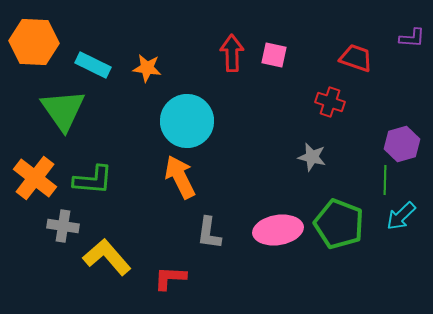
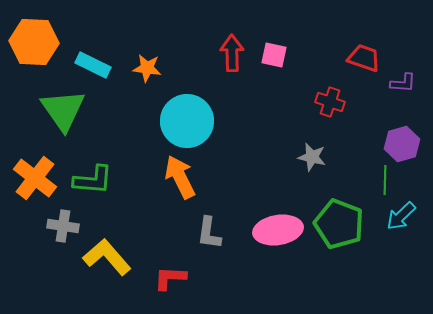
purple L-shape: moved 9 px left, 45 px down
red trapezoid: moved 8 px right
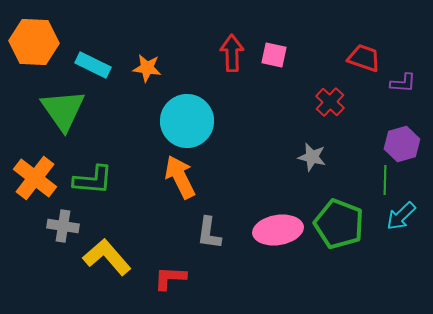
red cross: rotated 24 degrees clockwise
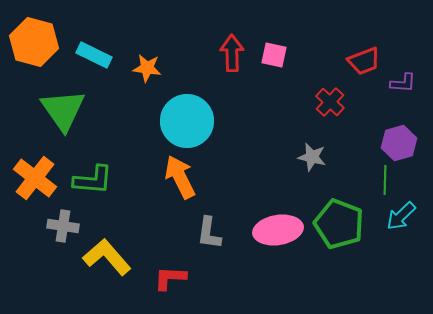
orange hexagon: rotated 12 degrees clockwise
red trapezoid: moved 3 px down; rotated 140 degrees clockwise
cyan rectangle: moved 1 px right, 10 px up
purple hexagon: moved 3 px left, 1 px up
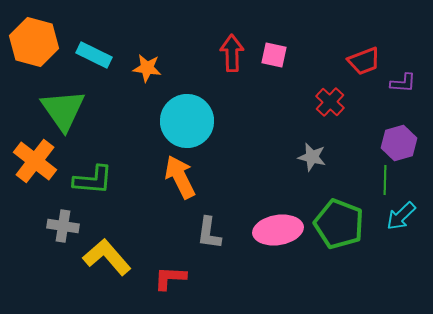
orange cross: moved 17 px up
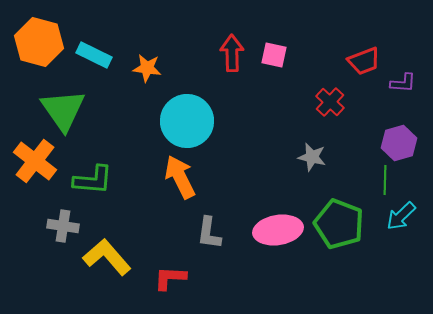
orange hexagon: moved 5 px right
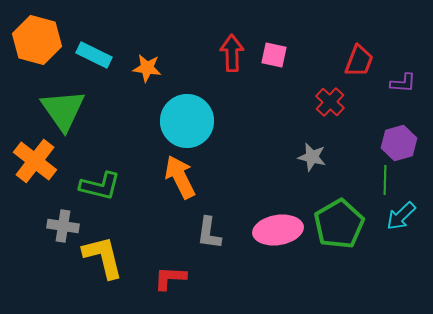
orange hexagon: moved 2 px left, 2 px up
red trapezoid: moved 5 px left; rotated 48 degrees counterclockwise
green L-shape: moved 7 px right, 6 px down; rotated 9 degrees clockwise
green pentagon: rotated 21 degrees clockwise
yellow L-shape: moved 4 px left; rotated 27 degrees clockwise
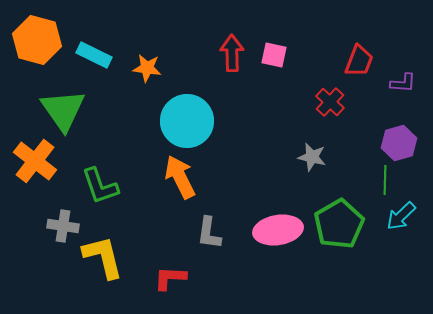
green L-shape: rotated 57 degrees clockwise
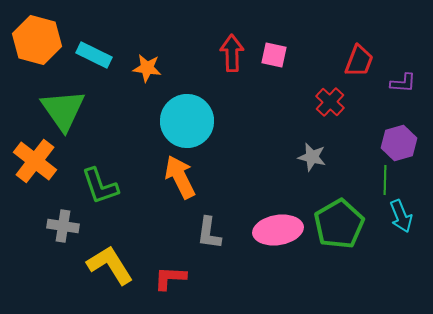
cyan arrow: rotated 68 degrees counterclockwise
yellow L-shape: moved 7 px right, 8 px down; rotated 18 degrees counterclockwise
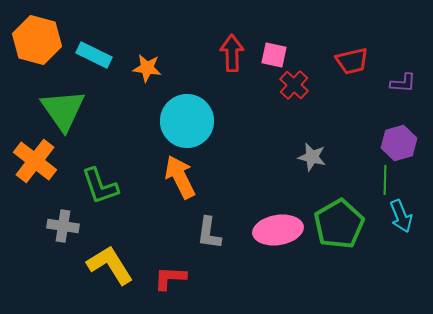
red trapezoid: moved 7 px left; rotated 56 degrees clockwise
red cross: moved 36 px left, 17 px up
